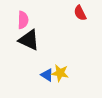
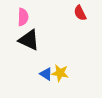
pink semicircle: moved 3 px up
blue triangle: moved 1 px left, 1 px up
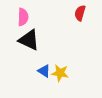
red semicircle: rotated 42 degrees clockwise
blue triangle: moved 2 px left, 3 px up
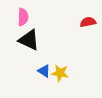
red semicircle: moved 8 px right, 9 px down; rotated 63 degrees clockwise
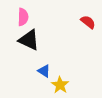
red semicircle: rotated 49 degrees clockwise
yellow star: moved 12 px down; rotated 24 degrees clockwise
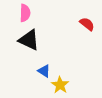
pink semicircle: moved 2 px right, 4 px up
red semicircle: moved 1 px left, 2 px down
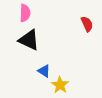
red semicircle: rotated 28 degrees clockwise
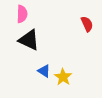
pink semicircle: moved 3 px left, 1 px down
yellow star: moved 3 px right, 8 px up
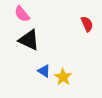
pink semicircle: rotated 138 degrees clockwise
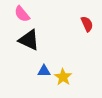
blue triangle: rotated 32 degrees counterclockwise
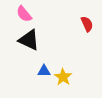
pink semicircle: moved 2 px right
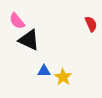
pink semicircle: moved 7 px left, 7 px down
red semicircle: moved 4 px right
